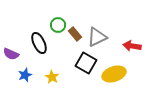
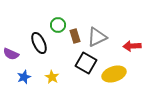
brown rectangle: moved 2 px down; rotated 24 degrees clockwise
red arrow: rotated 12 degrees counterclockwise
blue star: moved 1 px left, 2 px down
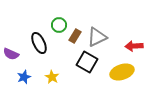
green circle: moved 1 px right
brown rectangle: rotated 48 degrees clockwise
red arrow: moved 2 px right
black square: moved 1 px right, 1 px up
yellow ellipse: moved 8 px right, 2 px up
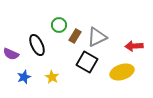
black ellipse: moved 2 px left, 2 px down
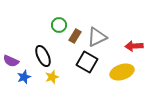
black ellipse: moved 6 px right, 11 px down
purple semicircle: moved 7 px down
yellow star: rotated 24 degrees clockwise
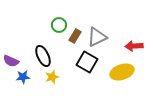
blue star: moved 1 px left; rotated 16 degrees clockwise
